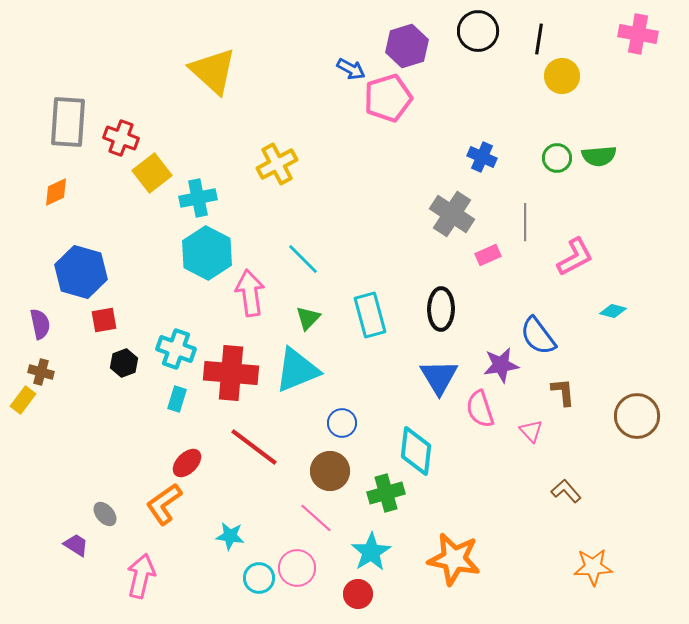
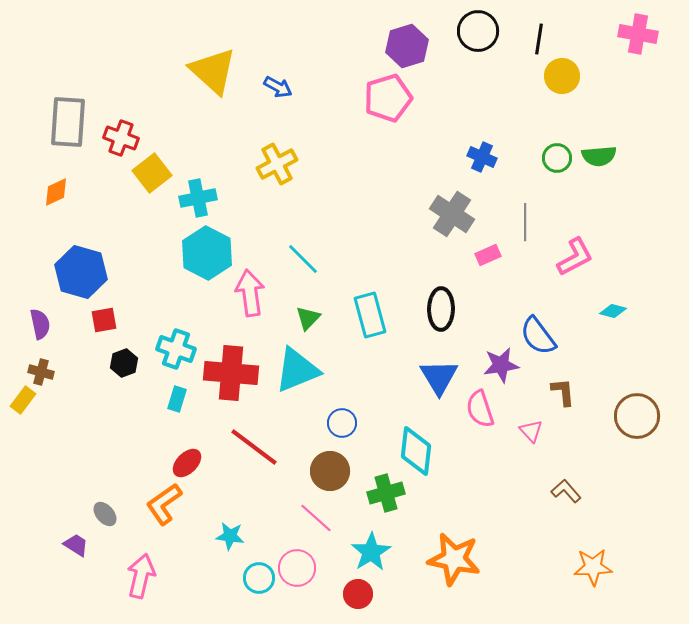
blue arrow at (351, 69): moved 73 px left, 18 px down
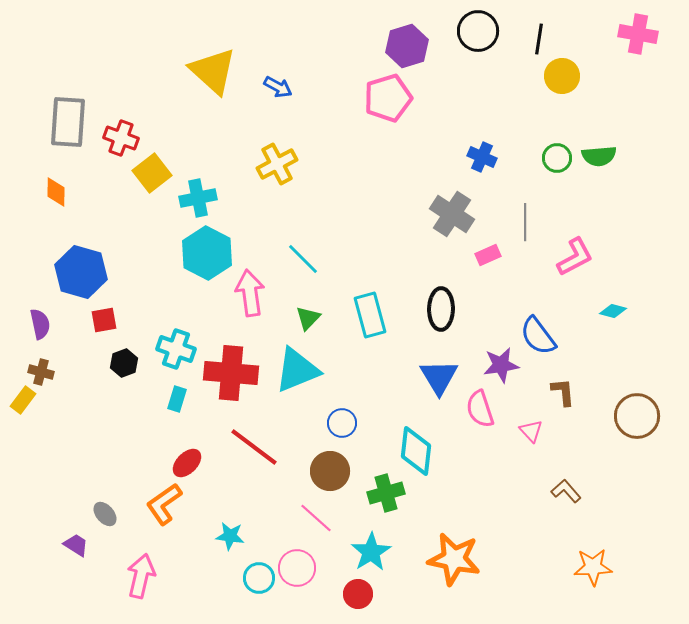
orange diamond at (56, 192): rotated 64 degrees counterclockwise
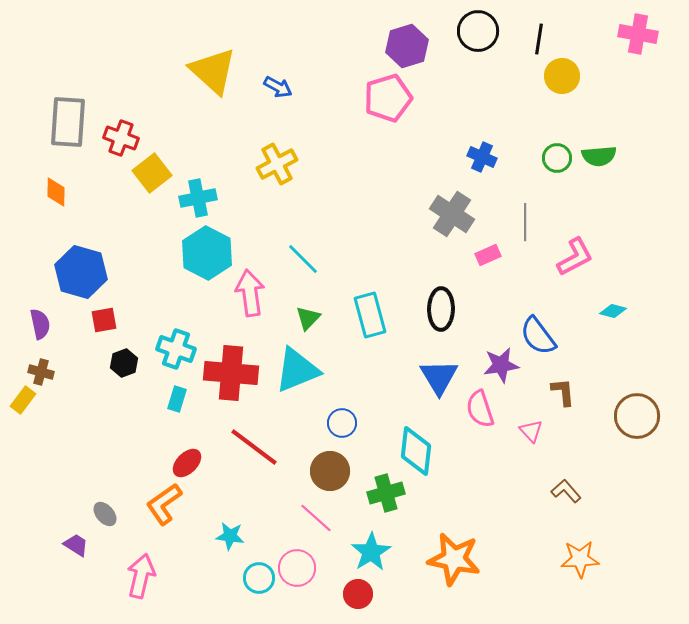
orange star at (593, 567): moved 13 px left, 8 px up
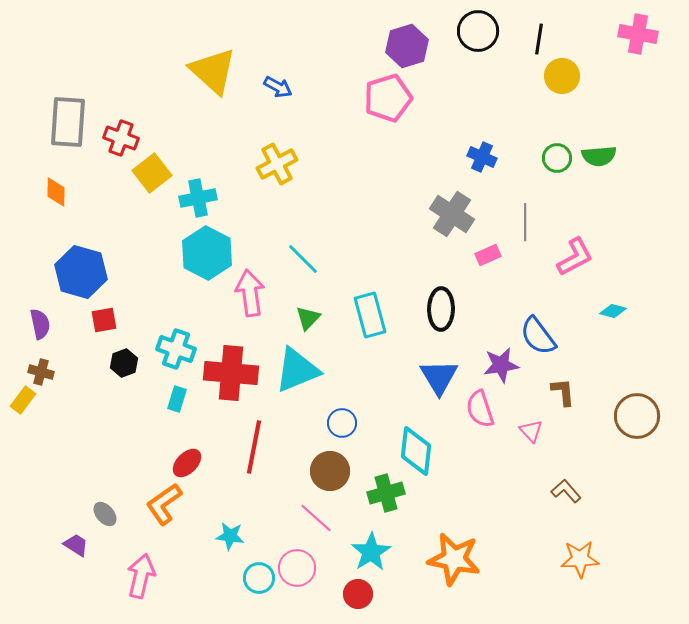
red line at (254, 447): rotated 64 degrees clockwise
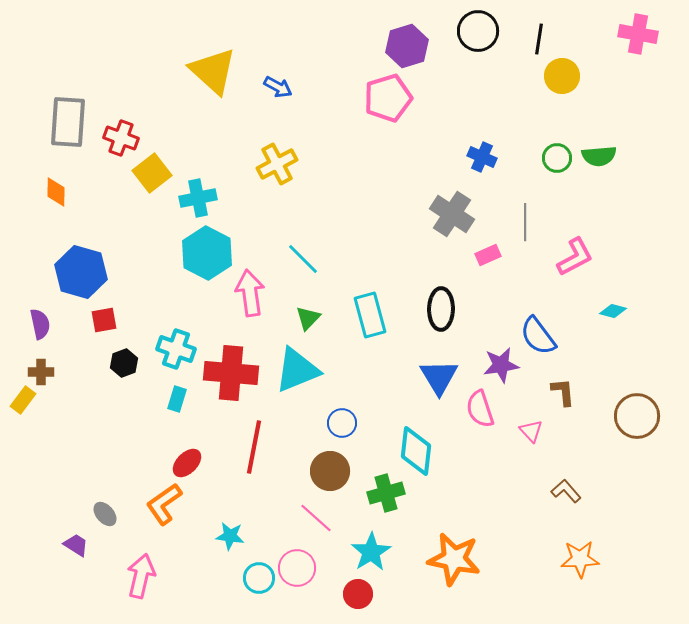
brown cross at (41, 372): rotated 15 degrees counterclockwise
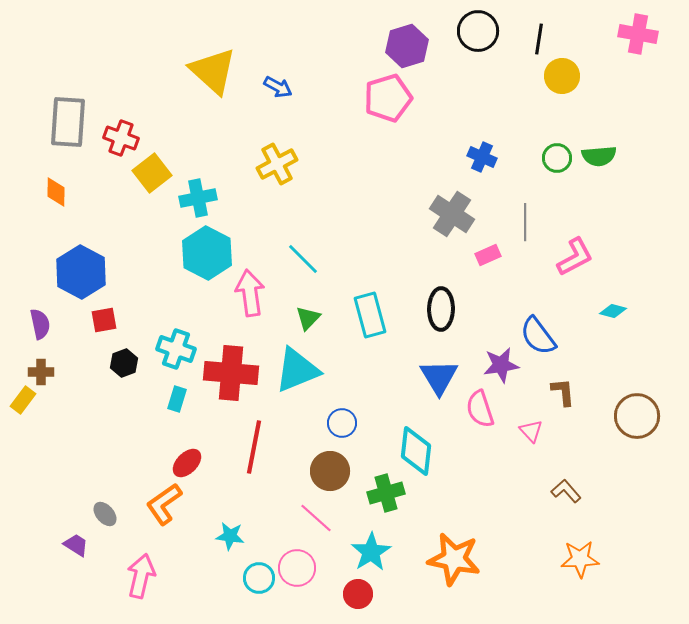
blue hexagon at (81, 272): rotated 12 degrees clockwise
